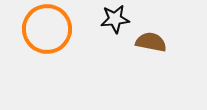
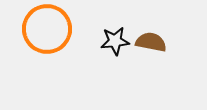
black star: moved 22 px down
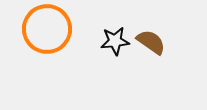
brown semicircle: rotated 24 degrees clockwise
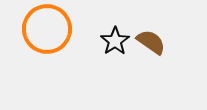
black star: rotated 28 degrees counterclockwise
